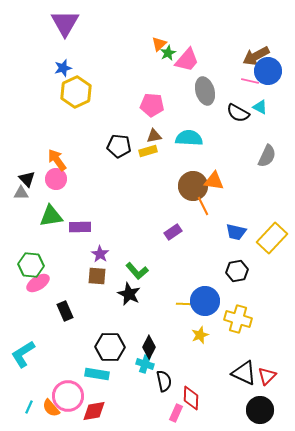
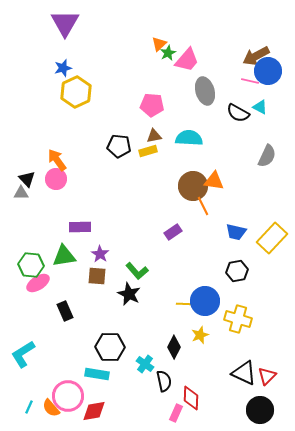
green triangle at (51, 216): moved 13 px right, 40 px down
black diamond at (149, 347): moved 25 px right
cyan cross at (145, 364): rotated 18 degrees clockwise
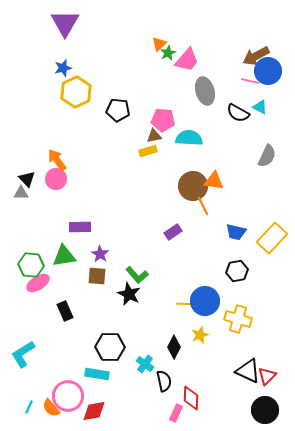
pink pentagon at (152, 105): moved 11 px right, 15 px down
black pentagon at (119, 146): moved 1 px left, 36 px up
green L-shape at (137, 271): moved 4 px down
black triangle at (244, 373): moved 4 px right, 2 px up
black circle at (260, 410): moved 5 px right
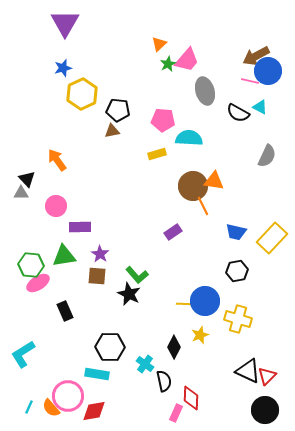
green star at (168, 53): moved 11 px down
yellow hexagon at (76, 92): moved 6 px right, 2 px down
brown triangle at (154, 136): moved 42 px left, 5 px up
yellow rectangle at (148, 151): moved 9 px right, 3 px down
pink circle at (56, 179): moved 27 px down
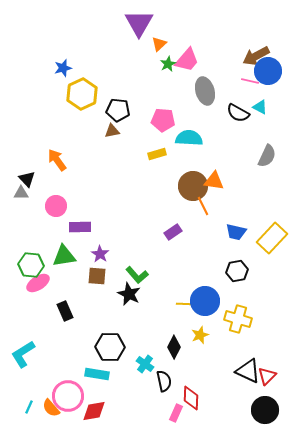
purple triangle at (65, 23): moved 74 px right
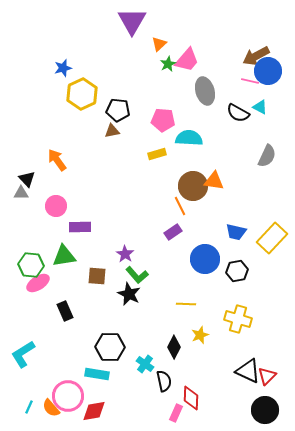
purple triangle at (139, 23): moved 7 px left, 2 px up
orange line at (203, 206): moved 23 px left
purple star at (100, 254): moved 25 px right
blue circle at (205, 301): moved 42 px up
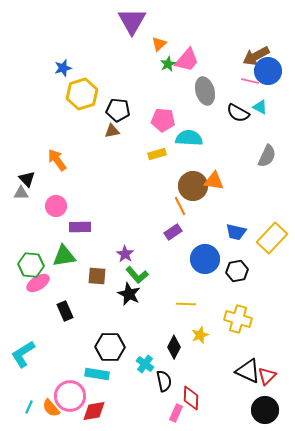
yellow hexagon at (82, 94): rotated 8 degrees clockwise
pink circle at (68, 396): moved 2 px right
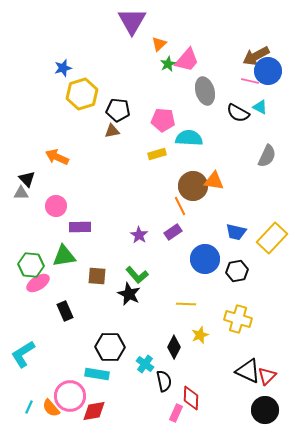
orange arrow at (57, 160): moved 3 px up; rotated 30 degrees counterclockwise
purple star at (125, 254): moved 14 px right, 19 px up
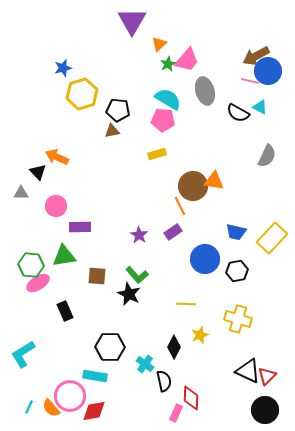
cyan semicircle at (189, 138): moved 21 px left, 39 px up; rotated 28 degrees clockwise
black triangle at (27, 179): moved 11 px right, 7 px up
cyan rectangle at (97, 374): moved 2 px left, 2 px down
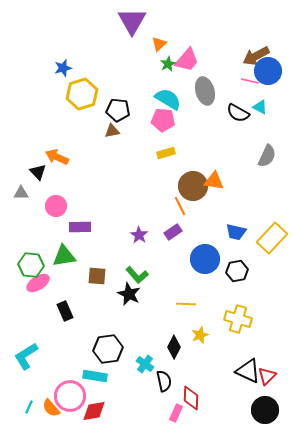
yellow rectangle at (157, 154): moved 9 px right, 1 px up
black hexagon at (110, 347): moved 2 px left, 2 px down; rotated 8 degrees counterclockwise
cyan L-shape at (23, 354): moved 3 px right, 2 px down
